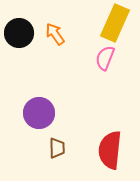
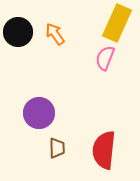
yellow rectangle: moved 2 px right
black circle: moved 1 px left, 1 px up
red semicircle: moved 6 px left
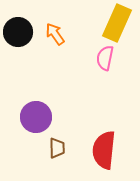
pink semicircle: rotated 10 degrees counterclockwise
purple circle: moved 3 px left, 4 px down
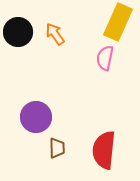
yellow rectangle: moved 1 px right, 1 px up
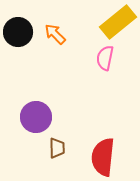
yellow rectangle: rotated 27 degrees clockwise
orange arrow: rotated 10 degrees counterclockwise
red semicircle: moved 1 px left, 7 px down
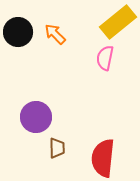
red semicircle: moved 1 px down
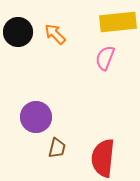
yellow rectangle: rotated 33 degrees clockwise
pink semicircle: rotated 10 degrees clockwise
brown trapezoid: rotated 15 degrees clockwise
